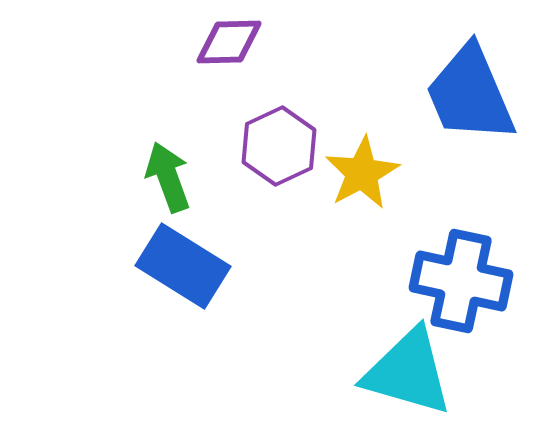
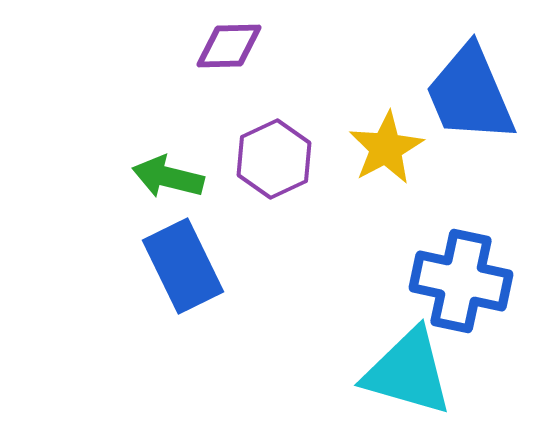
purple diamond: moved 4 px down
purple hexagon: moved 5 px left, 13 px down
yellow star: moved 24 px right, 25 px up
green arrow: rotated 56 degrees counterclockwise
blue rectangle: rotated 32 degrees clockwise
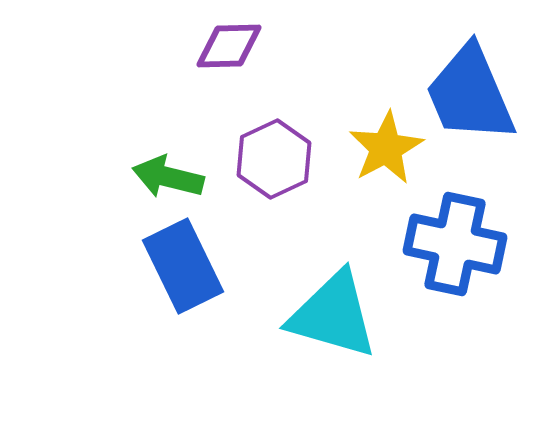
blue cross: moved 6 px left, 37 px up
cyan triangle: moved 75 px left, 57 px up
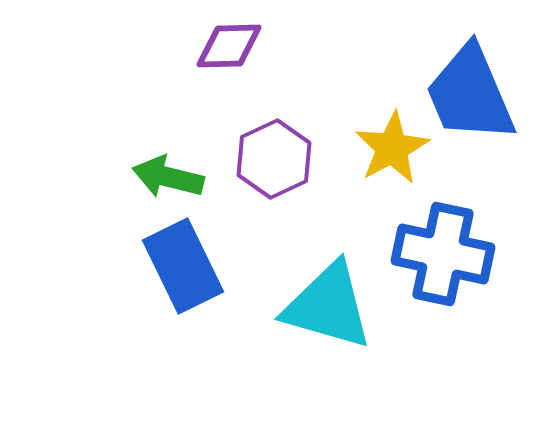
yellow star: moved 6 px right
blue cross: moved 12 px left, 10 px down
cyan triangle: moved 5 px left, 9 px up
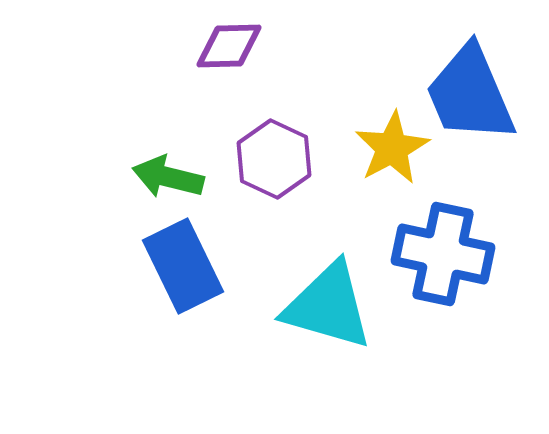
purple hexagon: rotated 10 degrees counterclockwise
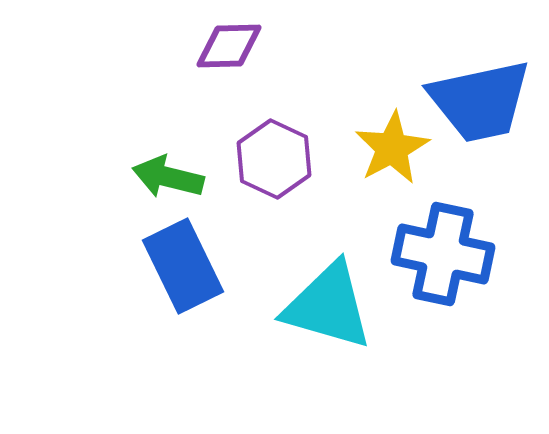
blue trapezoid: moved 10 px right, 7 px down; rotated 79 degrees counterclockwise
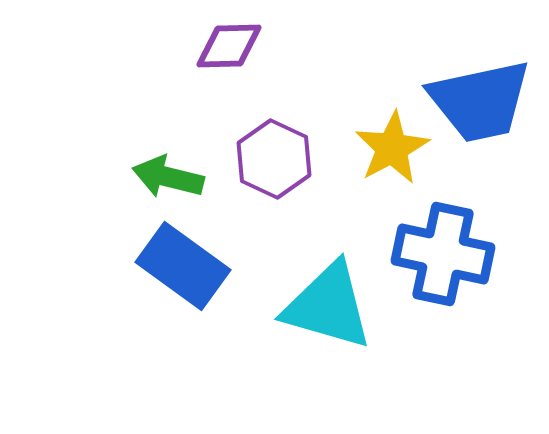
blue rectangle: rotated 28 degrees counterclockwise
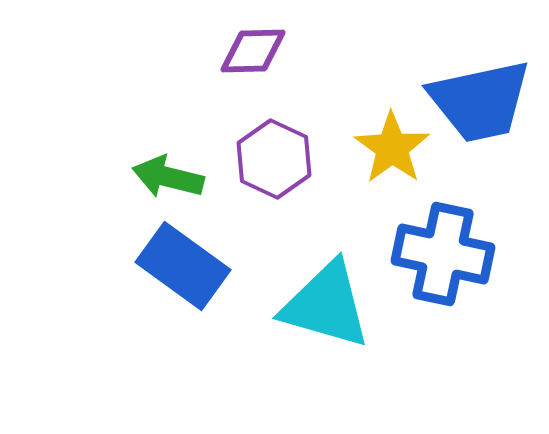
purple diamond: moved 24 px right, 5 px down
yellow star: rotated 8 degrees counterclockwise
cyan triangle: moved 2 px left, 1 px up
